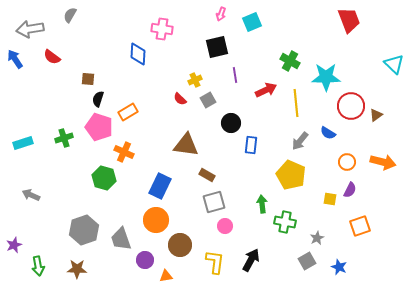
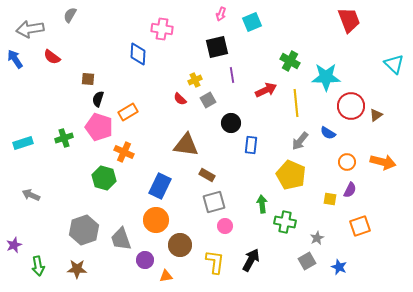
purple line at (235, 75): moved 3 px left
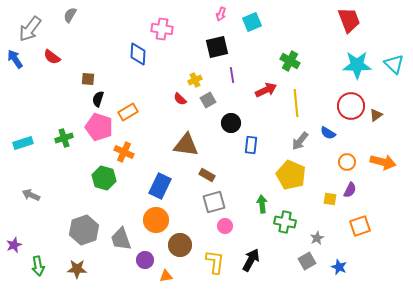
gray arrow at (30, 29): rotated 44 degrees counterclockwise
cyan star at (326, 77): moved 31 px right, 12 px up
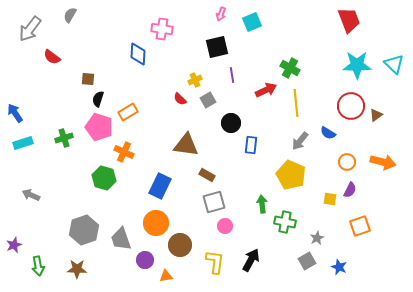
blue arrow at (15, 59): moved 54 px down
green cross at (290, 61): moved 7 px down
orange circle at (156, 220): moved 3 px down
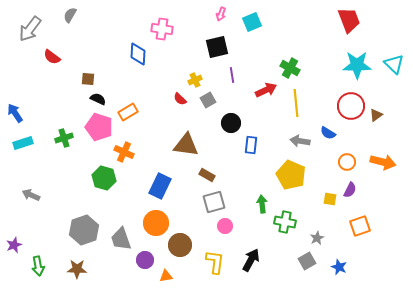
black semicircle at (98, 99): rotated 98 degrees clockwise
gray arrow at (300, 141): rotated 60 degrees clockwise
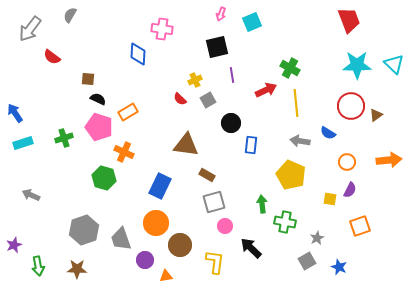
orange arrow at (383, 162): moved 6 px right, 2 px up; rotated 20 degrees counterclockwise
black arrow at (251, 260): moved 12 px up; rotated 75 degrees counterclockwise
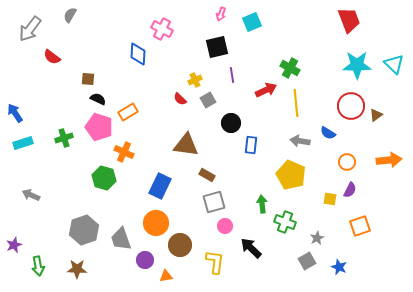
pink cross at (162, 29): rotated 20 degrees clockwise
green cross at (285, 222): rotated 10 degrees clockwise
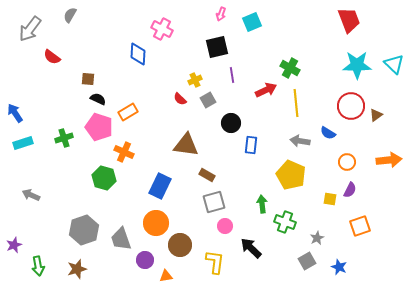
brown star at (77, 269): rotated 18 degrees counterclockwise
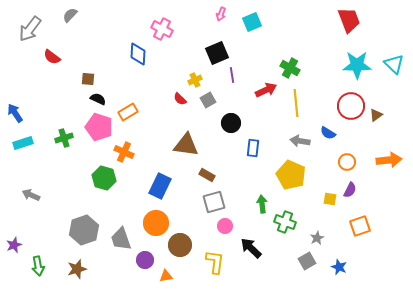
gray semicircle at (70, 15): rotated 14 degrees clockwise
black square at (217, 47): moved 6 px down; rotated 10 degrees counterclockwise
blue rectangle at (251, 145): moved 2 px right, 3 px down
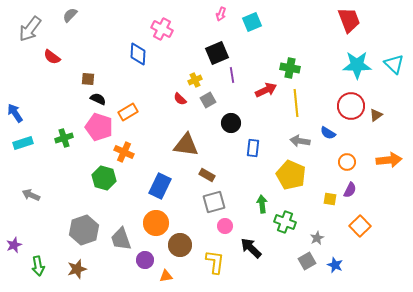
green cross at (290, 68): rotated 18 degrees counterclockwise
orange square at (360, 226): rotated 25 degrees counterclockwise
blue star at (339, 267): moved 4 px left, 2 px up
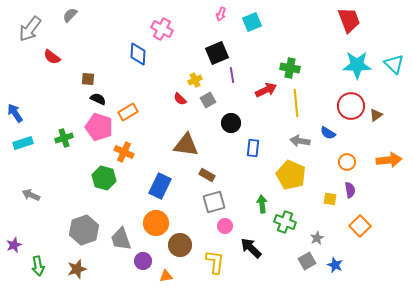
purple semicircle at (350, 190): rotated 35 degrees counterclockwise
purple circle at (145, 260): moved 2 px left, 1 px down
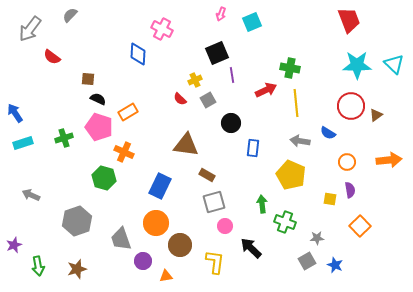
gray hexagon at (84, 230): moved 7 px left, 9 px up
gray star at (317, 238): rotated 24 degrees clockwise
